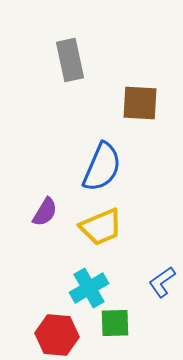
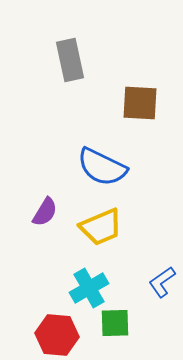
blue semicircle: rotated 93 degrees clockwise
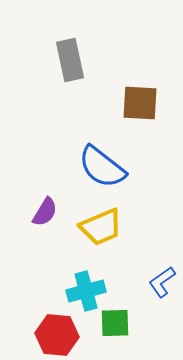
blue semicircle: rotated 12 degrees clockwise
cyan cross: moved 3 px left, 3 px down; rotated 15 degrees clockwise
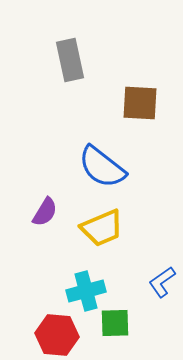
yellow trapezoid: moved 1 px right, 1 px down
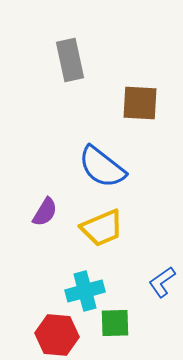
cyan cross: moved 1 px left
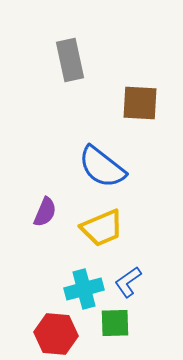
purple semicircle: rotated 8 degrees counterclockwise
blue L-shape: moved 34 px left
cyan cross: moved 1 px left, 2 px up
red hexagon: moved 1 px left, 1 px up
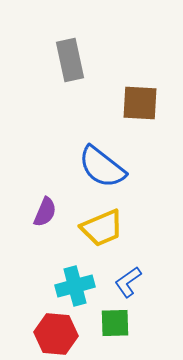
cyan cross: moved 9 px left, 3 px up
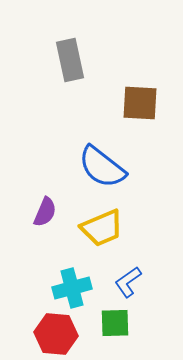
cyan cross: moved 3 px left, 2 px down
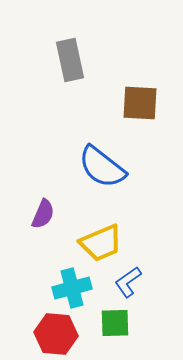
purple semicircle: moved 2 px left, 2 px down
yellow trapezoid: moved 1 px left, 15 px down
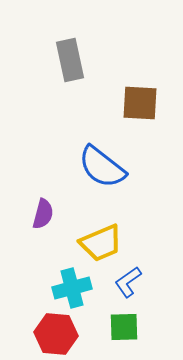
purple semicircle: rotated 8 degrees counterclockwise
green square: moved 9 px right, 4 px down
